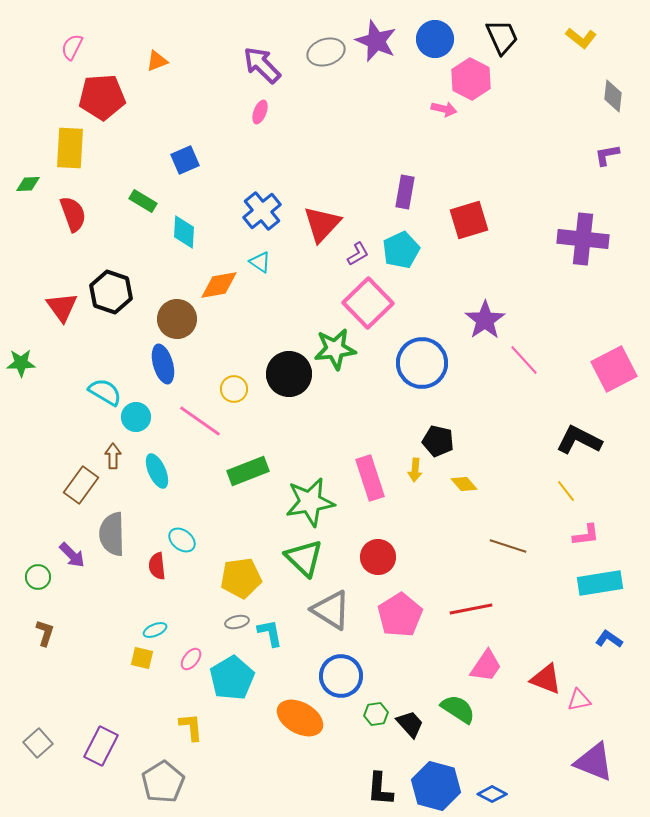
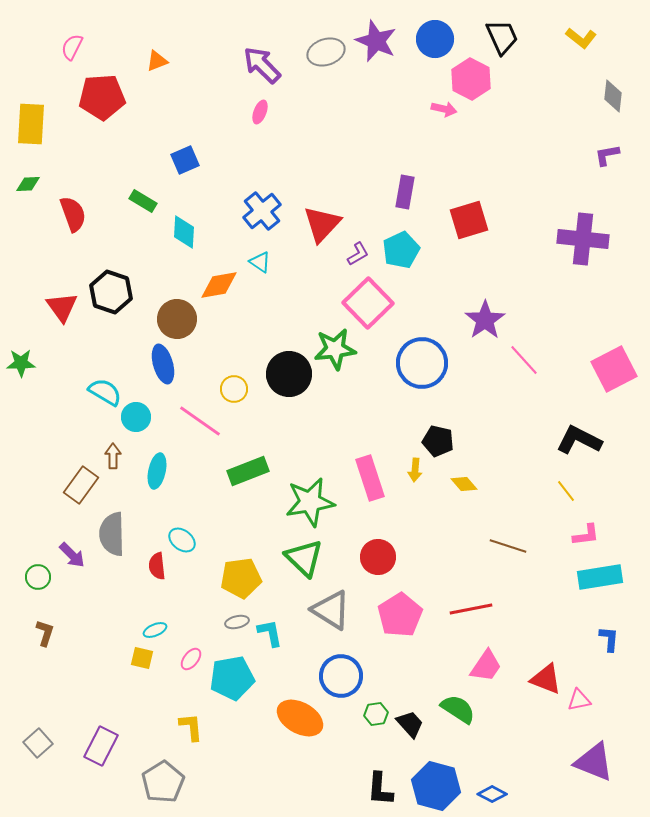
yellow rectangle at (70, 148): moved 39 px left, 24 px up
cyan ellipse at (157, 471): rotated 36 degrees clockwise
cyan rectangle at (600, 583): moved 6 px up
blue L-shape at (609, 639): rotated 60 degrees clockwise
cyan pentagon at (232, 678): rotated 21 degrees clockwise
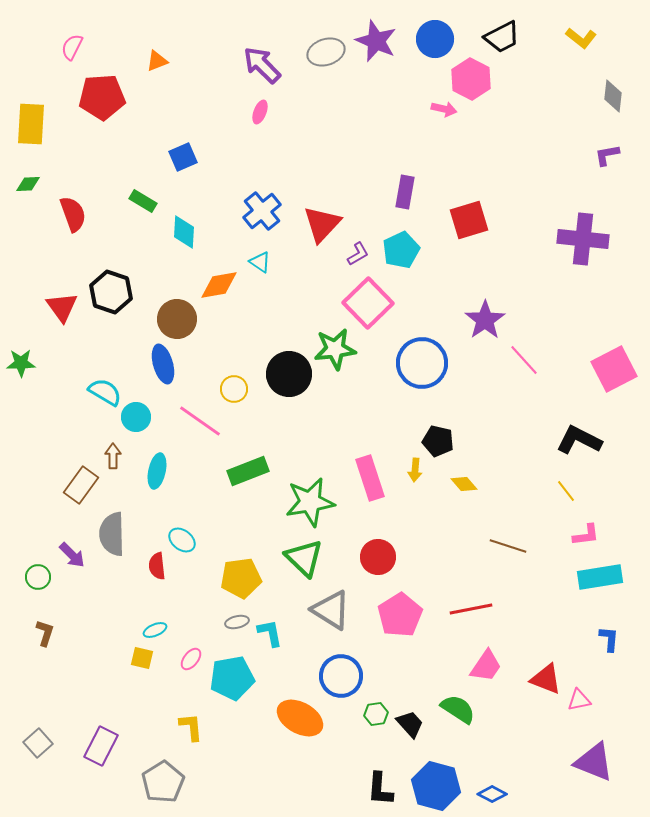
black trapezoid at (502, 37): rotated 87 degrees clockwise
blue square at (185, 160): moved 2 px left, 3 px up
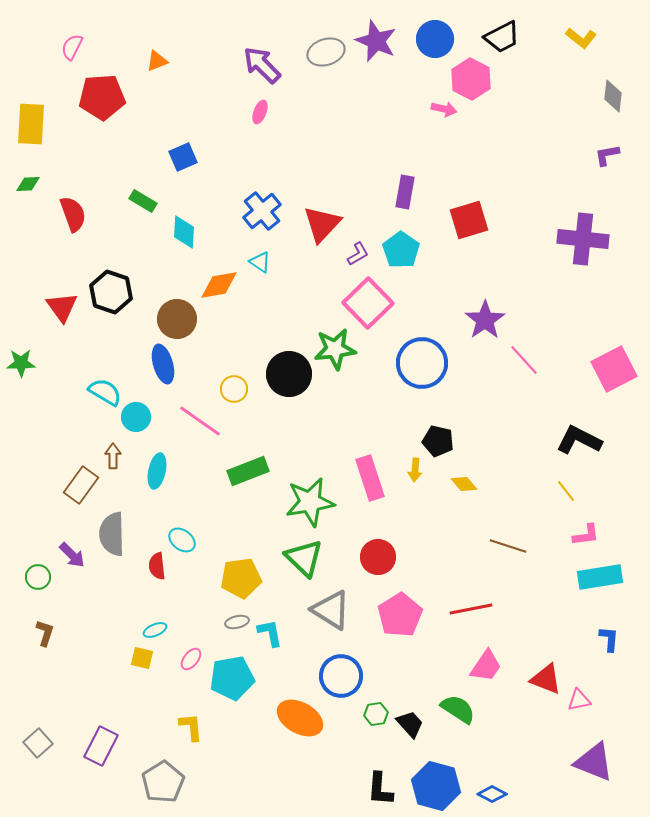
cyan pentagon at (401, 250): rotated 12 degrees counterclockwise
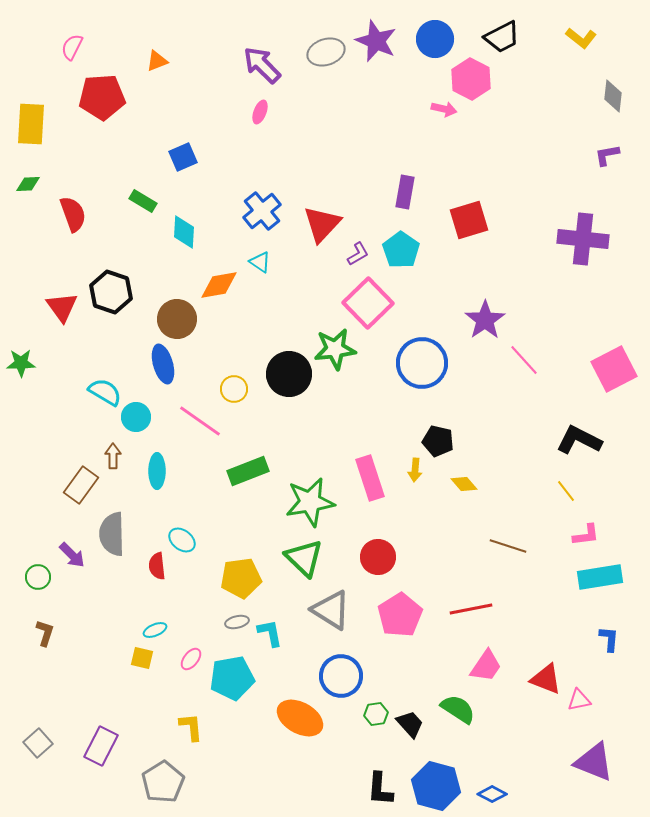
cyan ellipse at (157, 471): rotated 12 degrees counterclockwise
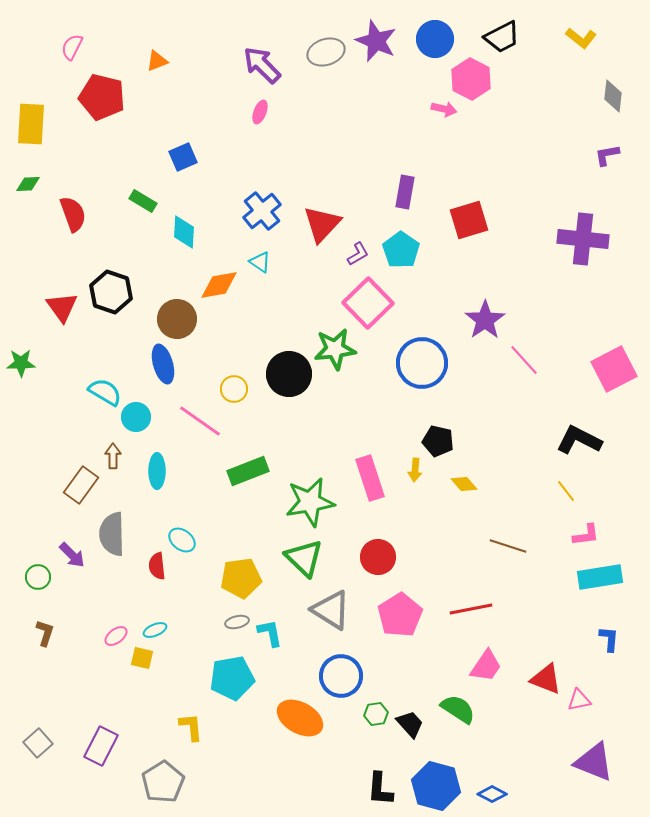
red pentagon at (102, 97): rotated 18 degrees clockwise
pink ellipse at (191, 659): moved 75 px left, 23 px up; rotated 15 degrees clockwise
